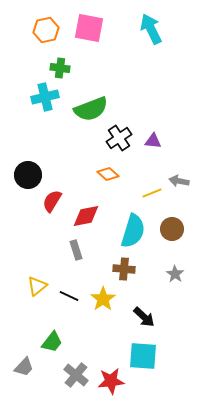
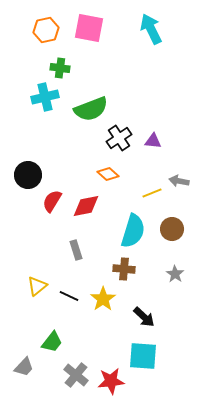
red diamond: moved 10 px up
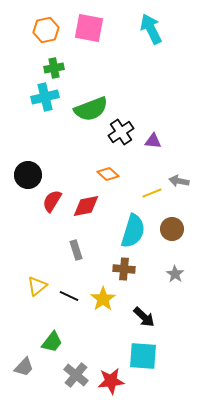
green cross: moved 6 px left; rotated 18 degrees counterclockwise
black cross: moved 2 px right, 6 px up
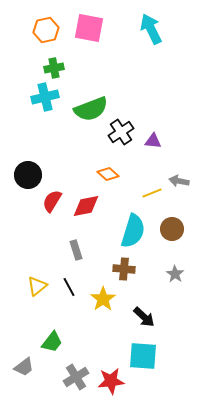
black line: moved 9 px up; rotated 36 degrees clockwise
gray trapezoid: rotated 10 degrees clockwise
gray cross: moved 2 px down; rotated 20 degrees clockwise
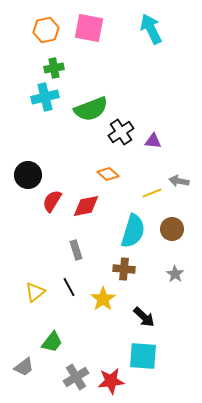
yellow triangle: moved 2 px left, 6 px down
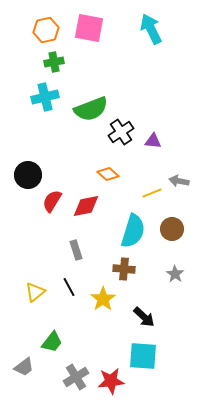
green cross: moved 6 px up
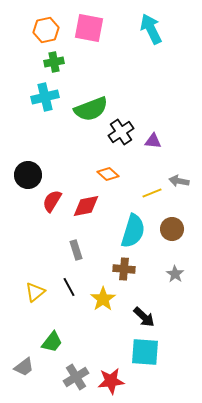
cyan square: moved 2 px right, 4 px up
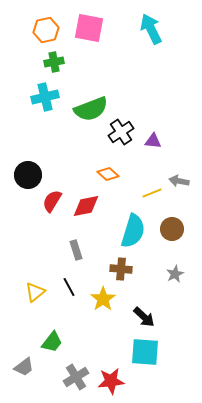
brown cross: moved 3 px left
gray star: rotated 12 degrees clockwise
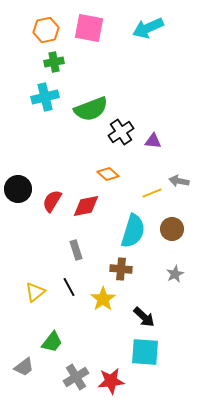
cyan arrow: moved 3 px left, 1 px up; rotated 88 degrees counterclockwise
black circle: moved 10 px left, 14 px down
